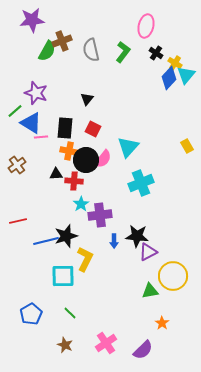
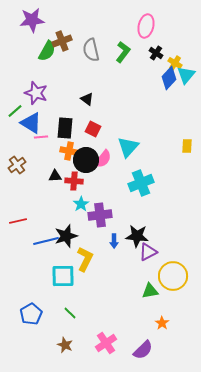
black triangle at (87, 99): rotated 32 degrees counterclockwise
yellow rectangle at (187, 146): rotated 32 degrees clockwise
black triangle at (56, 174): moved 1 px left, 2 px down
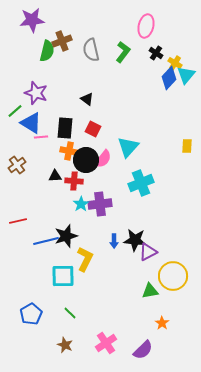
green semicircle at (47, 51): rotated 15 degrees counterclockwise
purple cross at (100, 215): moved 11 px up
black star at (137, 236): moved 2 px left, 4 px down
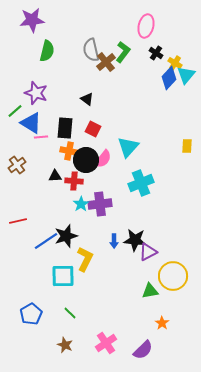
brown cross at (62, 41): moved 44 px right, 21 px down; rotated 18 degrees counterclockwise
blue line at (46, 241): rotated 20 degrees counterclockwise
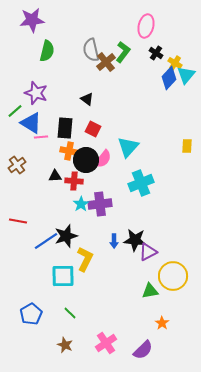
red line at (18, 221): rotated 24 degrees clockwise
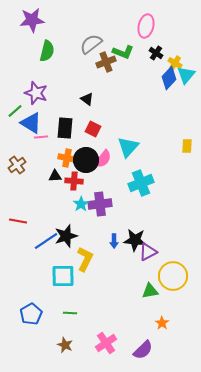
gray semicircle at (91, 50): moved 6 px up; rotated 65 degrees clockwise
green L-shape at (123, 52): rotated 75 degrees clockwise
brown cross at (106, 62): rotated 18 degrees clockwise
orange cross at (69, 151): moved 2 px left, 7 px down
green line at (70, 313): rotated 40 degrees counterclockwise
